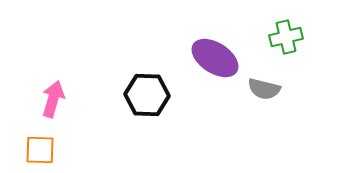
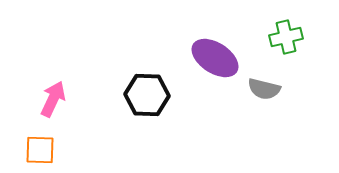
pink arrow: rotated 9 degrees clockwise
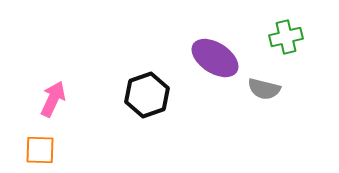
black hexagon: rotated 21 degrees counterclockwise
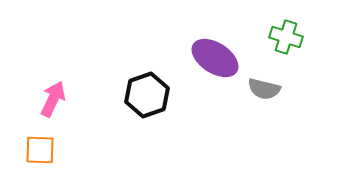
green cross: rotated 32 degrees clockwise
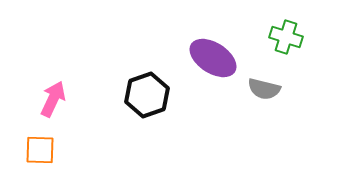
purple ellipse: moved 2 px left
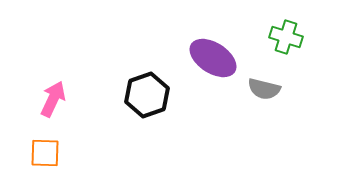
orange square: moved 5 px right, 3 px down
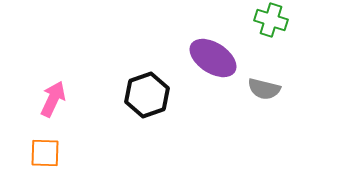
green cross: moved 15 px left, 17 px up
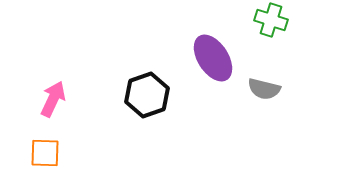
purple ellipse: rotated 24 degrees clockwise
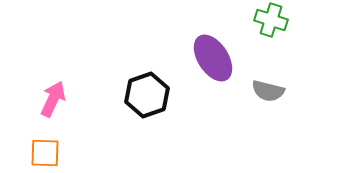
gray semicircle: moved 4 px right, 2 px down
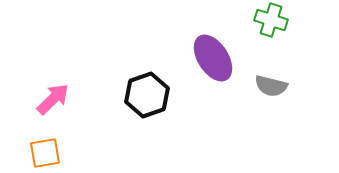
gray semicircle: moved 3 px right, 5 px up
pink arrow: rotated 21 degrees clockwise
orange square: rotated 12 degrees counterclockwise
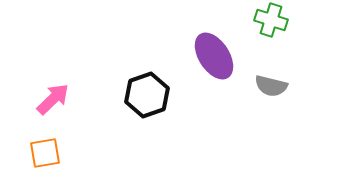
purple ellipse: moved 1 px right, 2 px up
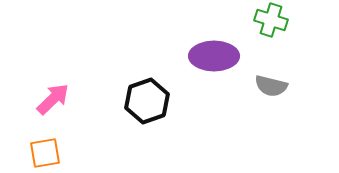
purple ellipse: rotated 57 degrees counterclockwise
black hexagon: moved 6 px down
